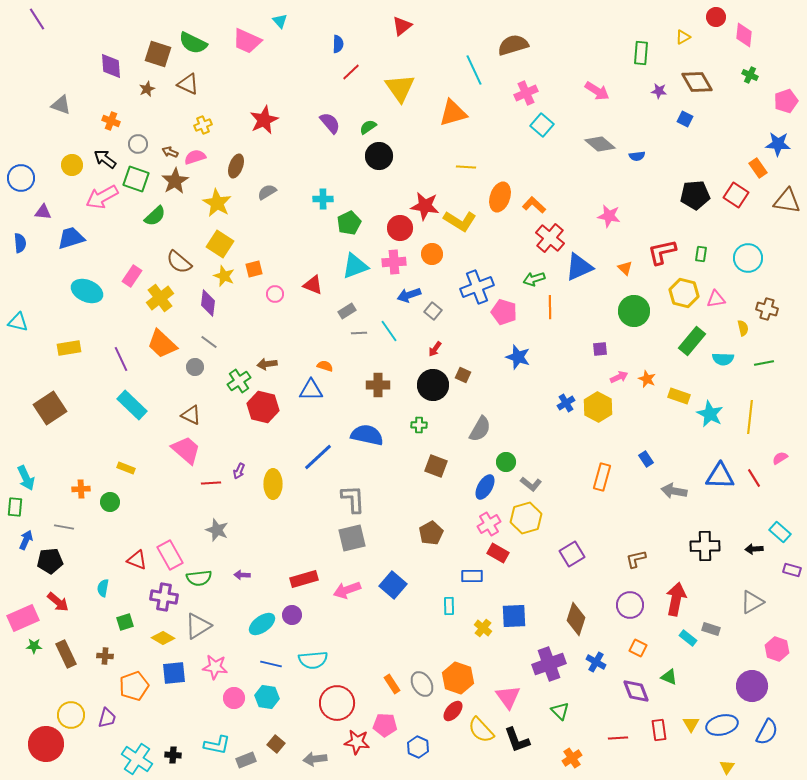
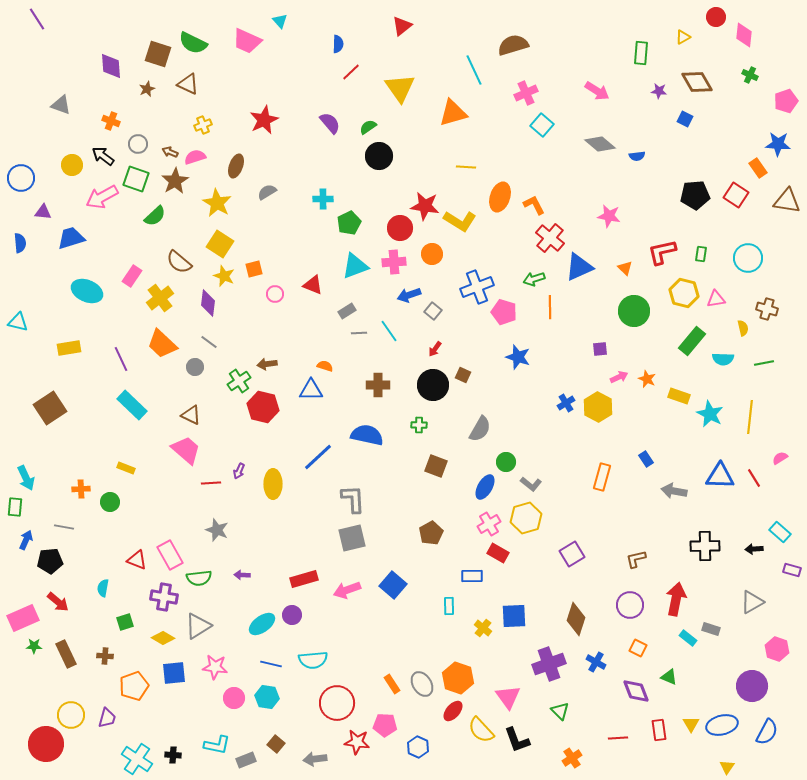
black arrow at (105, 159): moved 2 px left, 3 px up
orange L-shape at (534, 205): rotated 20 degrees clockwise
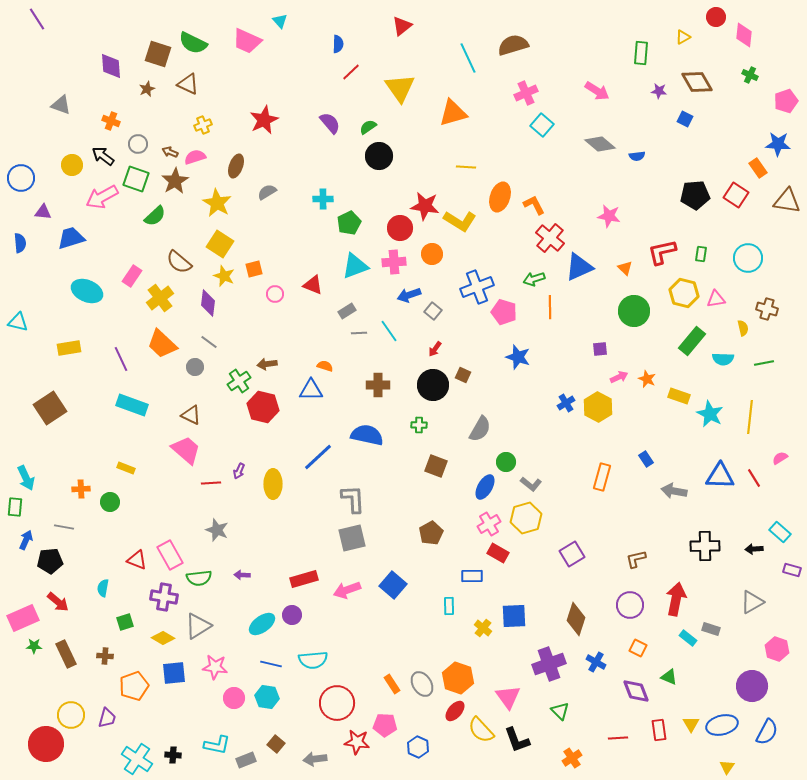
cyan line at (474, 70): moved 6 px left, 12 px up
cyan rectangle at (132, 405): rotated 24 degrees counterclockwise
red ellipse at (453, 711): moved 2 px right
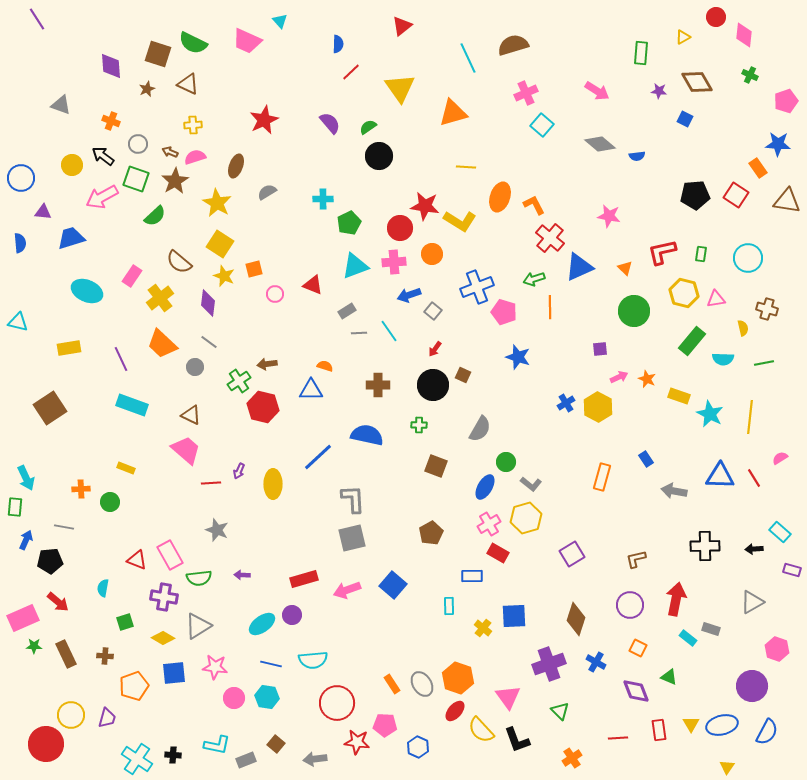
yellow cross at (203, 125): moved 10 px left; rotated 18 degrees clockwise
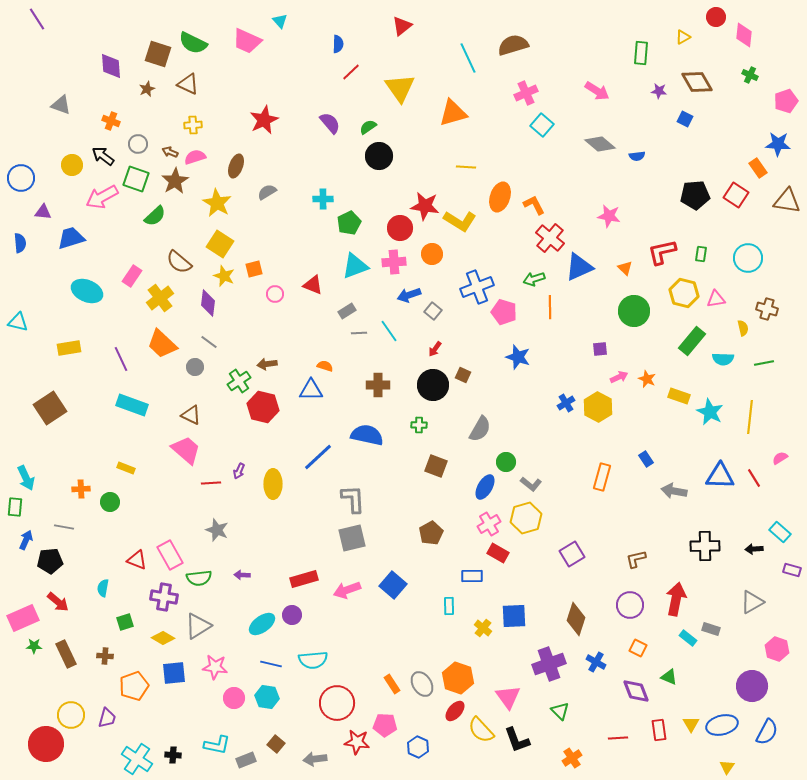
cyan star at (710, 414): moved 2 px up
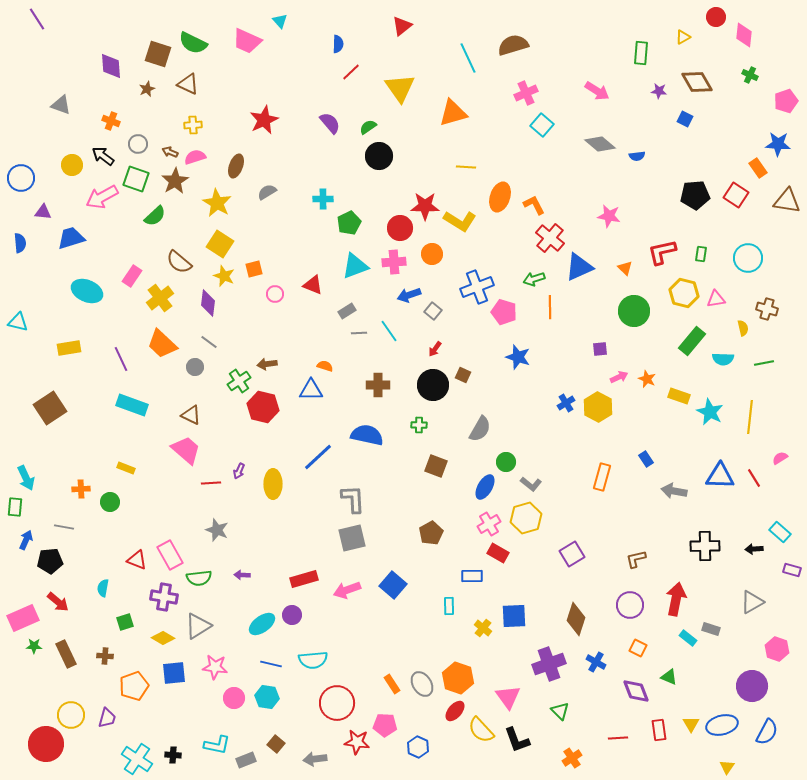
red star at (425, 206): rotated 8 degrees counterclockwise
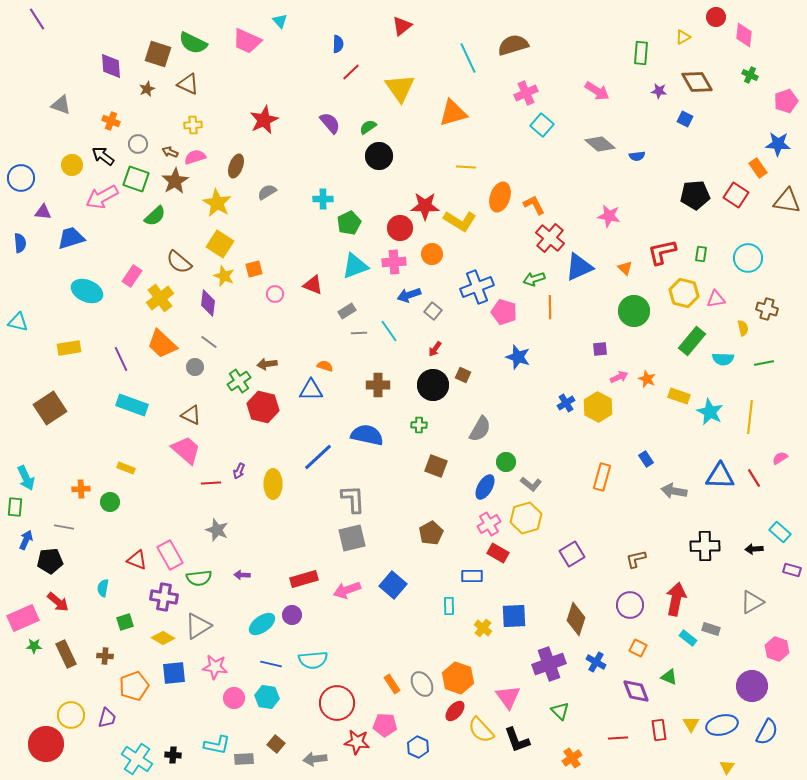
gray rectangle at (246, 760): moved 2 px left, 1 px up; rotated 18 degrees clockwise
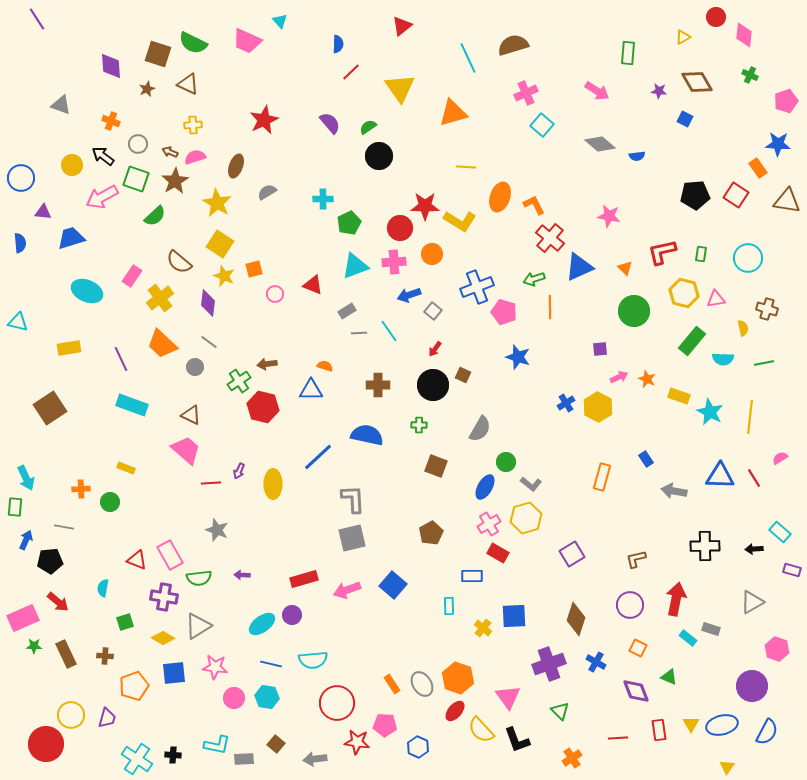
green rectangle at (641, 53): moved 13 px left
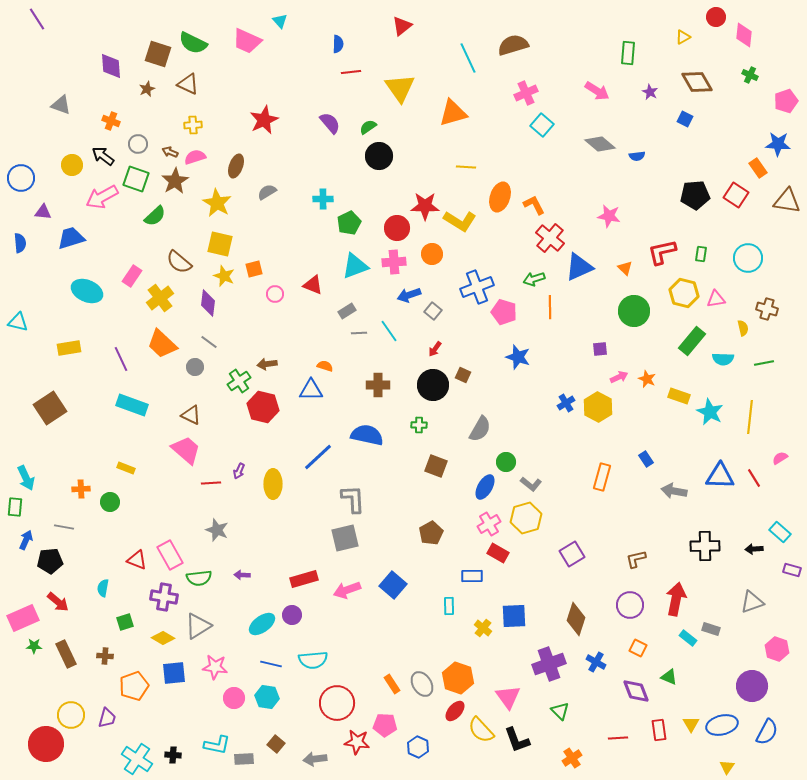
red line at (351, 72): rotated 36 degrees clockwise
purple star at (659, 91): moved 9 px left, 1 px down; rotated 21 degrees clockwise
red circle at (400, 228): moved 3 px left
yellow square at (220, 244): rotated 20 degrees counterclockwise
gray square at (352, 538): moved 7 px left
gray triangle at (752, 602): rotated 10 degrees clockwise
